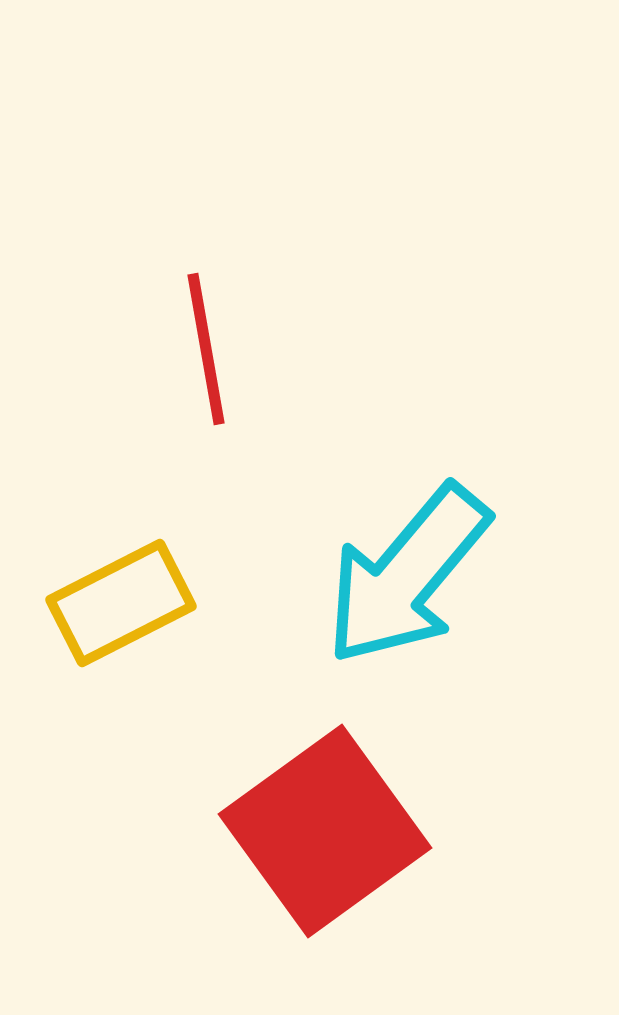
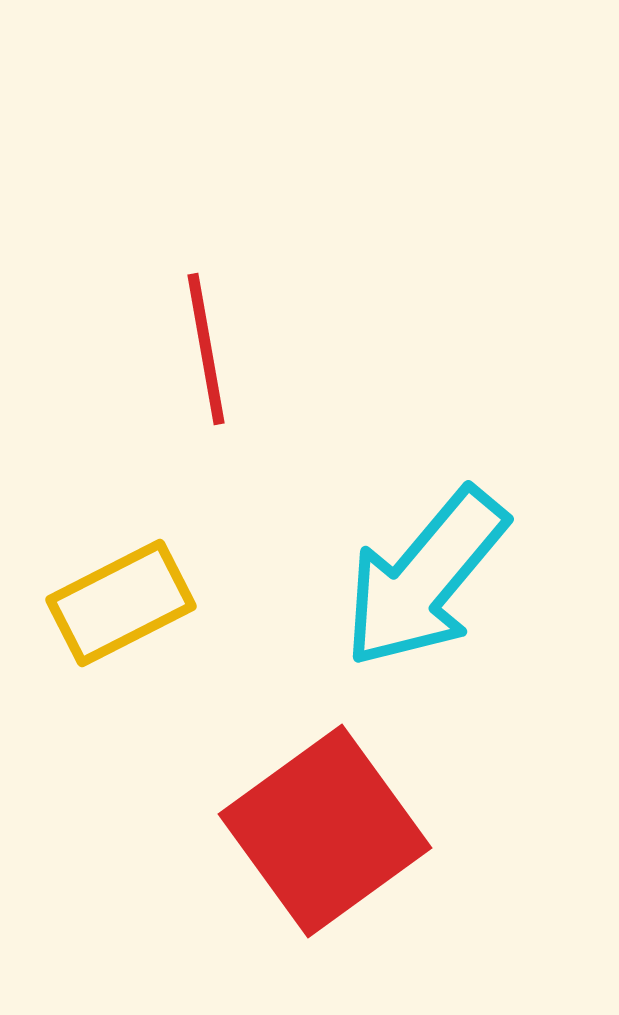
cyan arrow: moved 18 px right, 3 px down
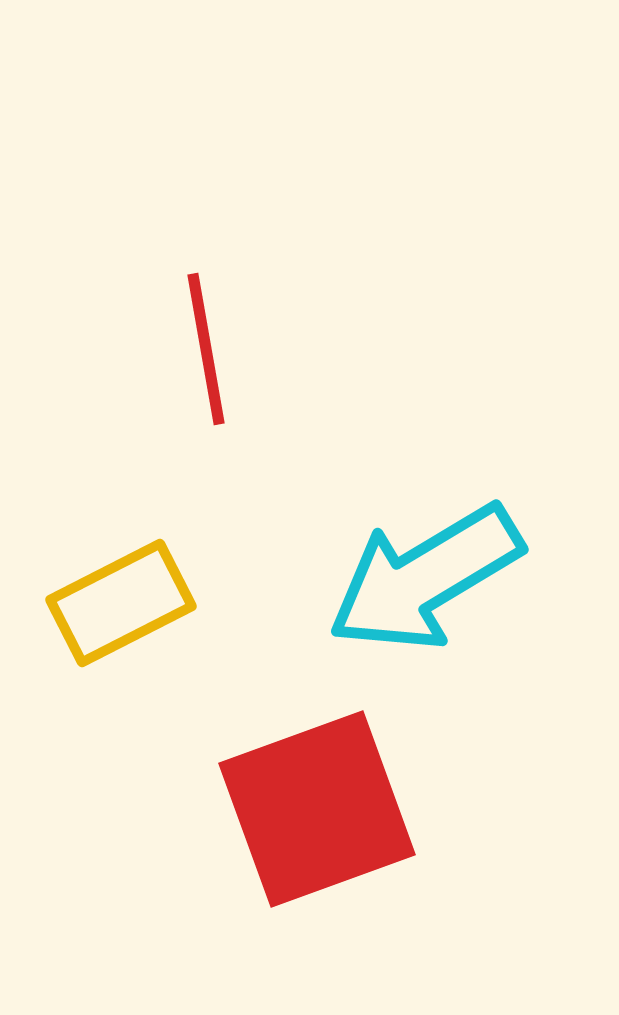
cyan arrow: rotated 19 degrees clockwise
red square: moved 8 px left, 22 px up; rotated 16 degrees clockwise
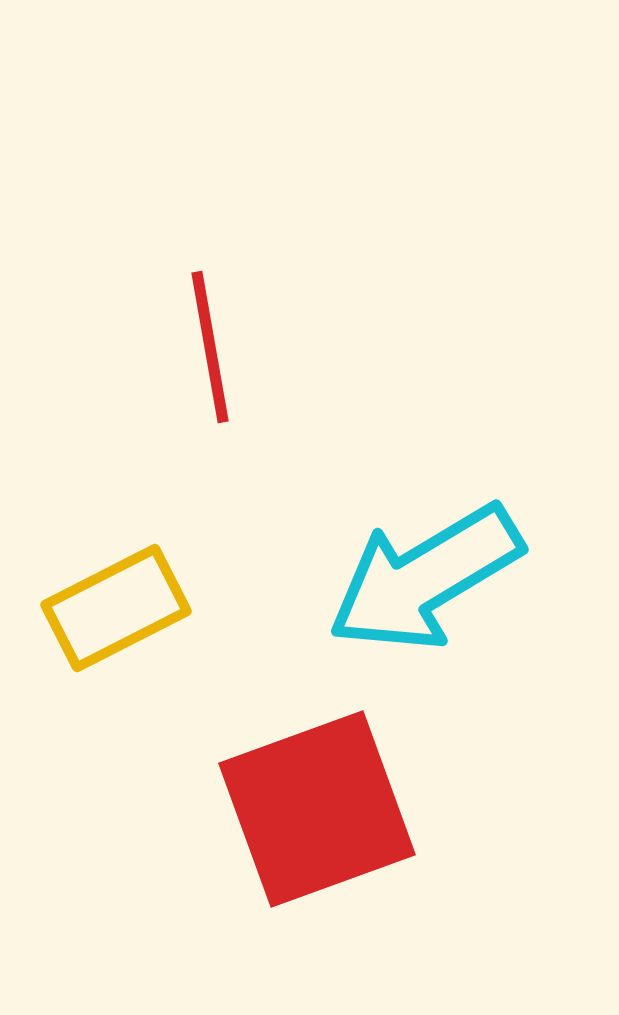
red line: moved 4 px right, 2 px up
yellow rectangle: moved 5 px left, 5 px down
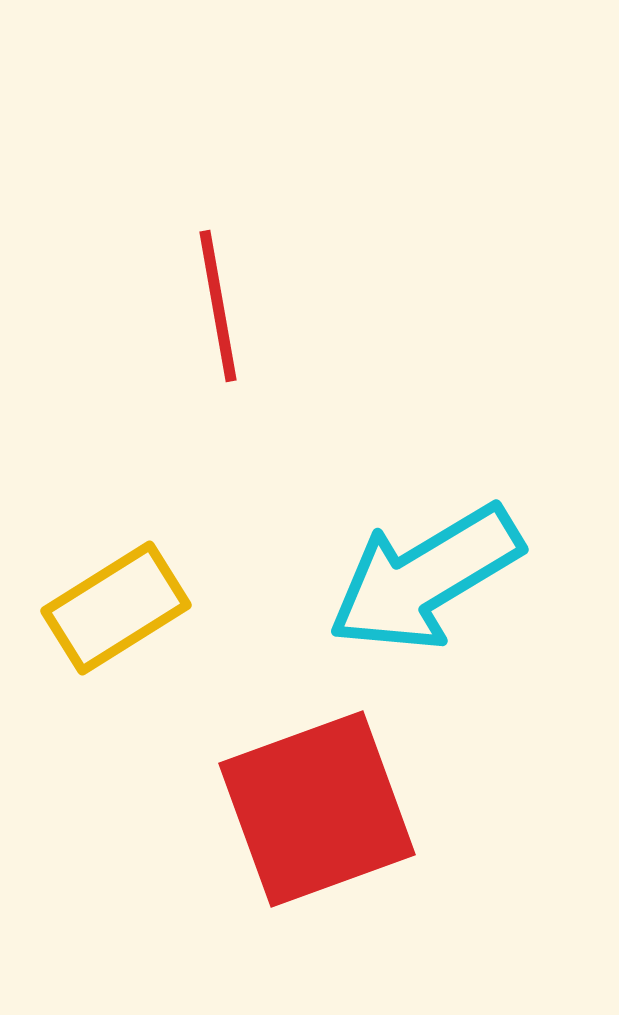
red line: moved 8 px right, 41 px up
yellow rectangle: rotated 5 degrees counterclockwise
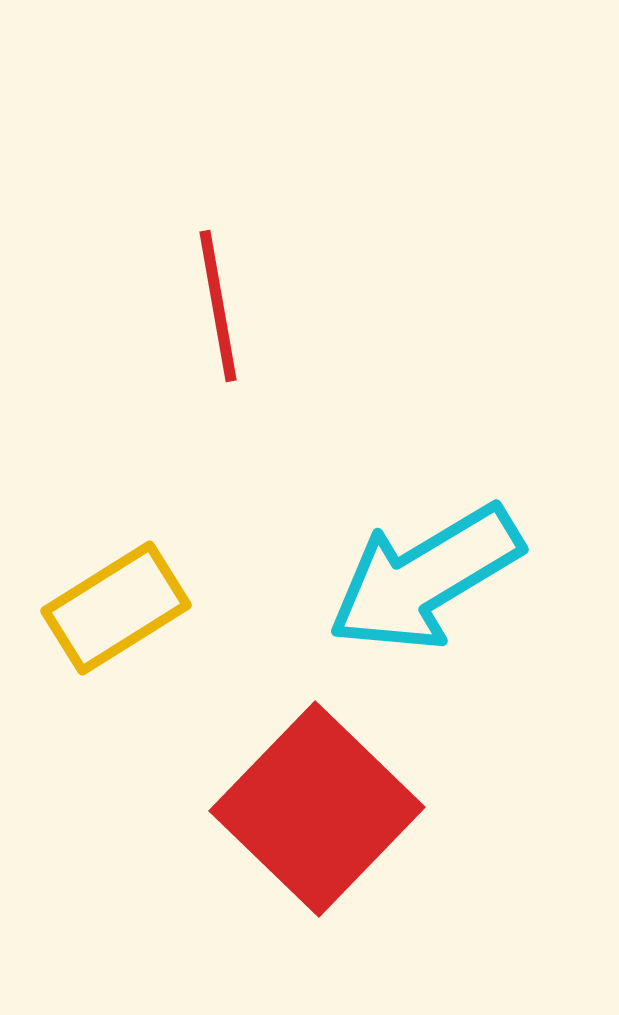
red square: rotated 26 degrees counterclockwise
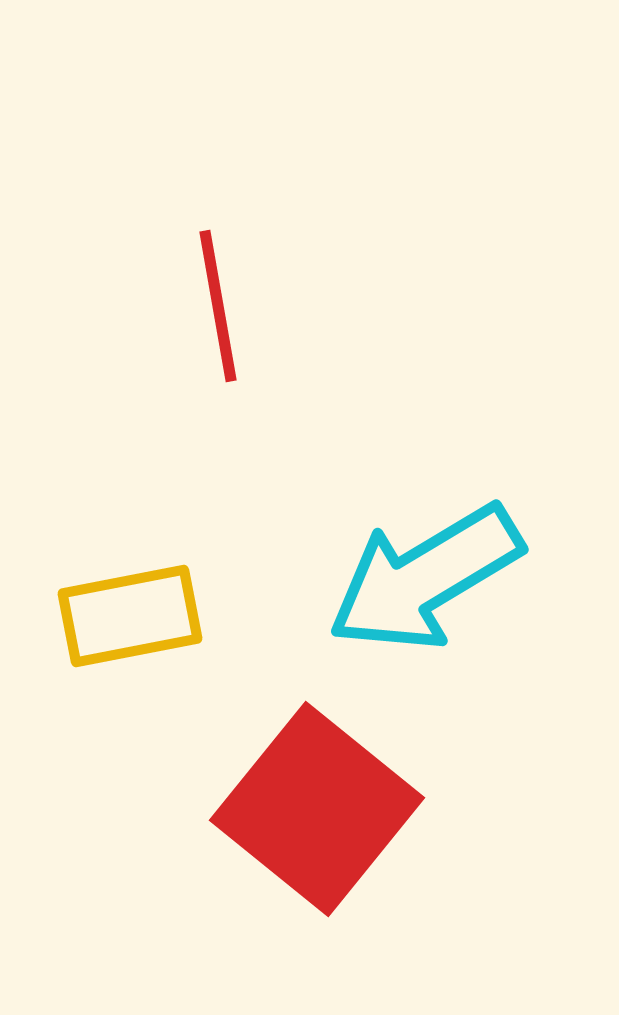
yellow rectangle: moved 14 px right, 8 px down; rotated 21 degrees clockwise
red square: rotated 5 degrees counterclockwise
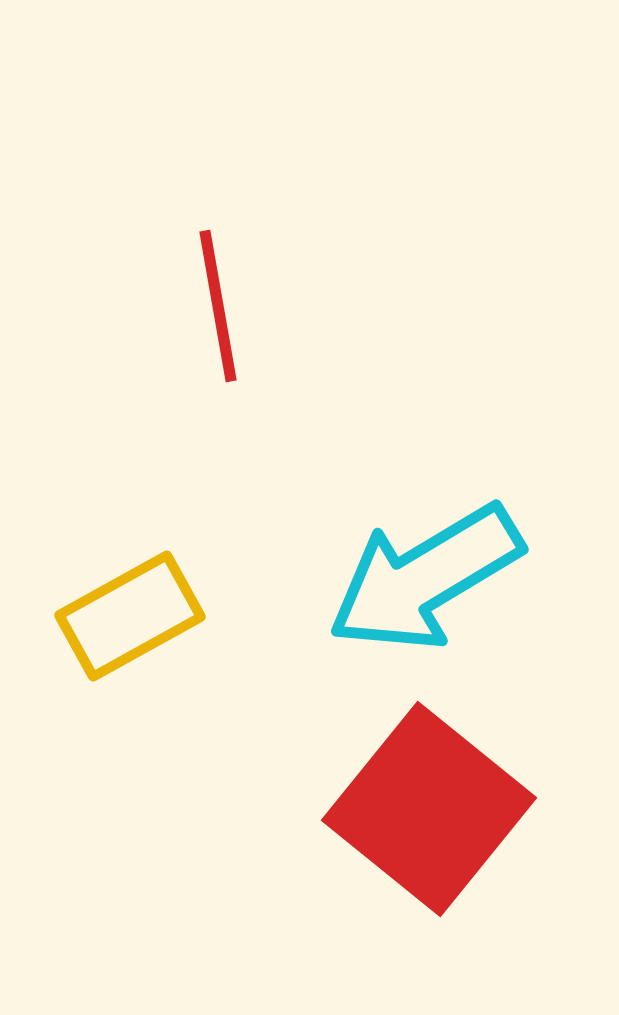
yellow rectangle: rotated 18 degrees counterclockwise
red square: moved 112 px right
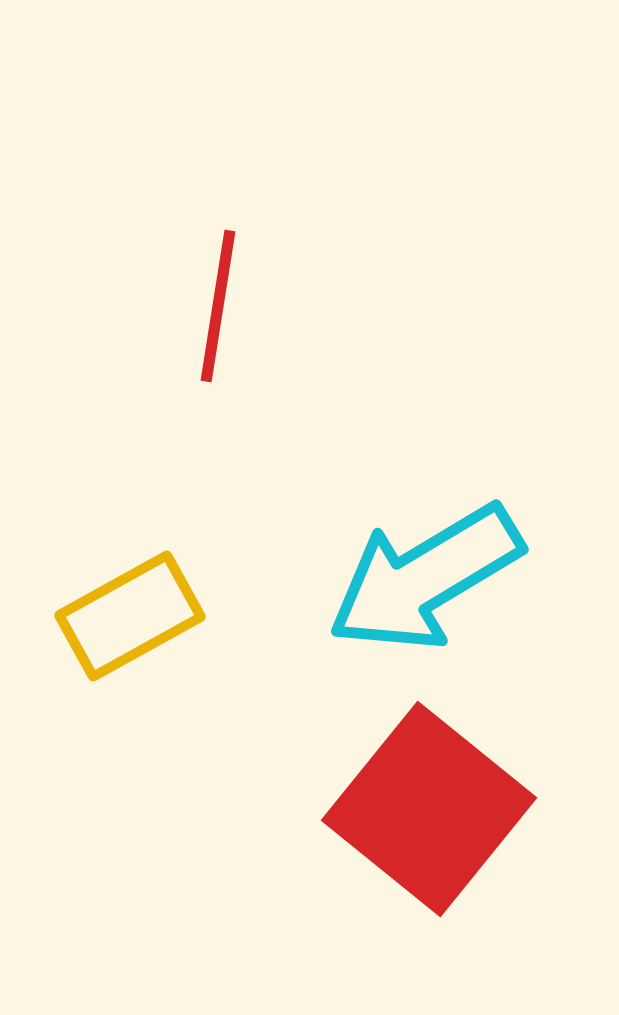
red line: rotated 19 degrees clockwise
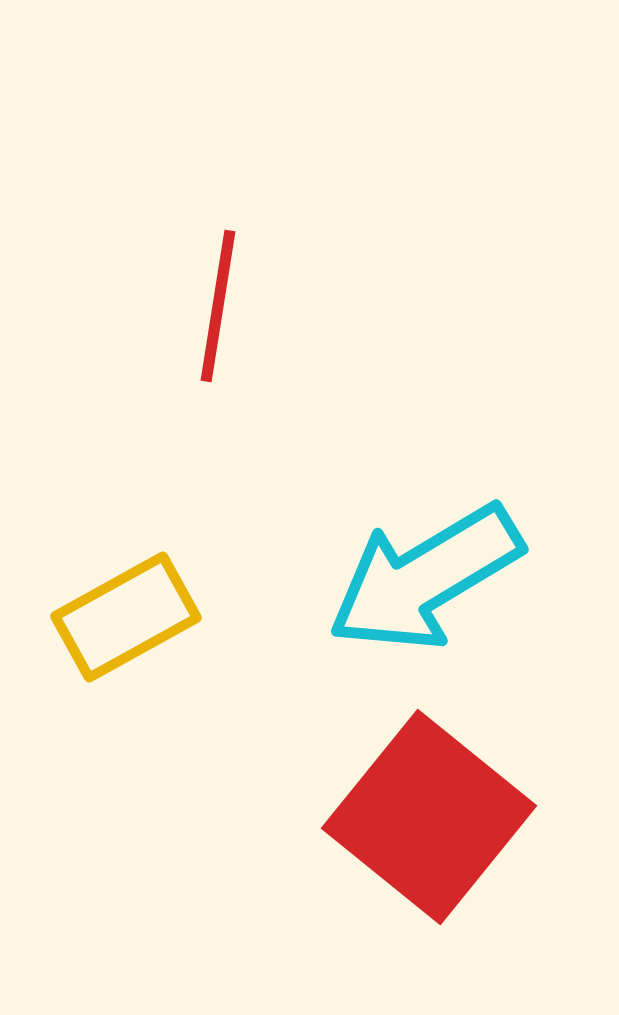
yellow rectangle: moved 4 px left, 1 px down
red square: moved 8 px down
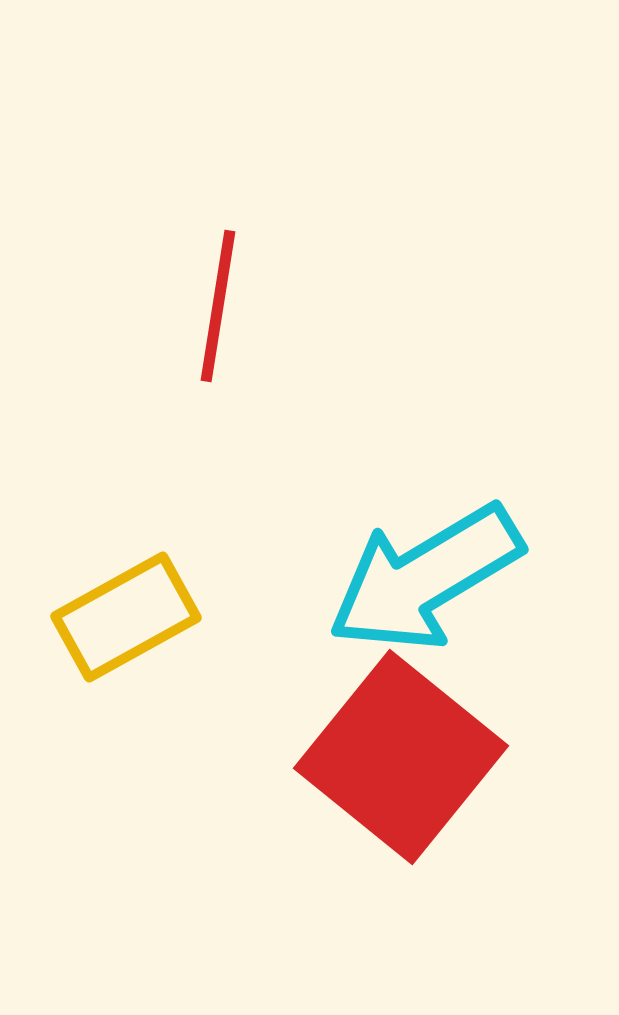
red square: moved 28 px left, 60 px up
